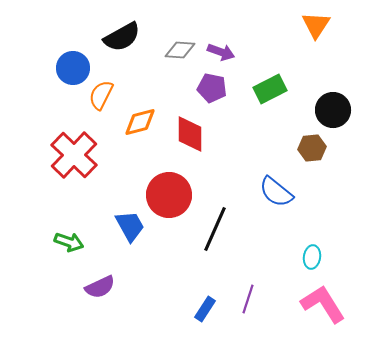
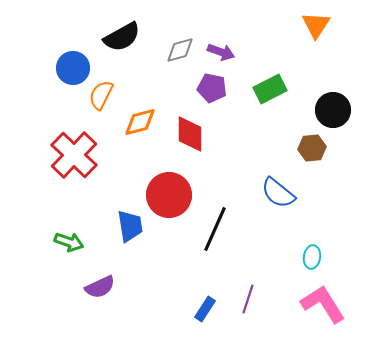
gray diamond: rotated 20 degrees counterclockwise
blue semicircle: moved 2 px right, 1 px down
blue trapezoid: rotated 20 degrees clockwise
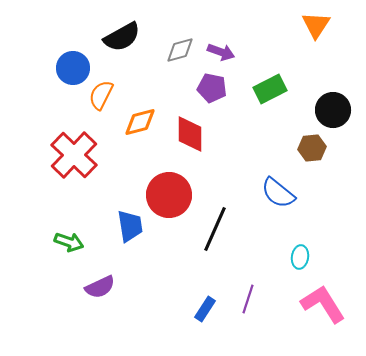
cyan ellipse: moved 12 px left
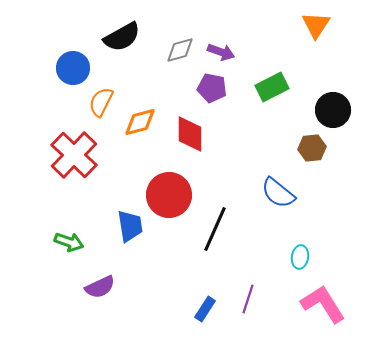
green rectangle: moved 2 px right, 2 px up
orange semicircle: moved 7 px down
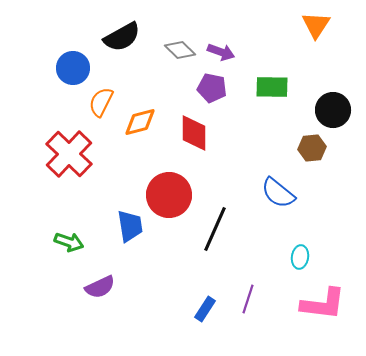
gray diamond: rotated 60 degrees clockwise
green rectangle: rotated 28 degrees clockwise
red diamond: moved 4 px right, 1 px up
red cross: moved 5 px left, 1 px up
pink L-shape: rotated 129 degrees clockwise
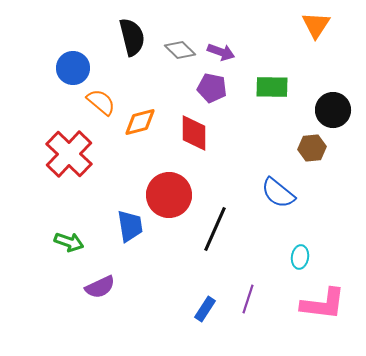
black semicircle: moved 10 px right; rotated 75 degrees counterclockwise
orange semicircle: rotated 104 degrees clockwise
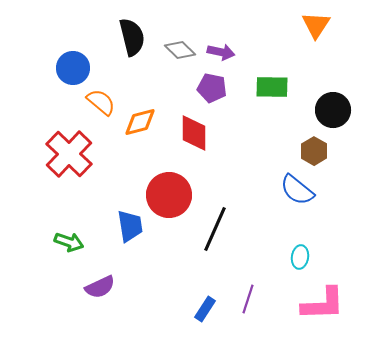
purple arrow: rotated 8 degrees counterclockwise
brown hexagon: moved 2 px right, 3 px down; rotated 24 degrees counterclockwise
blue semicircle: moved 19 px right, 3 px up
pink L-shape: rotated 9 degrees counterclockwise
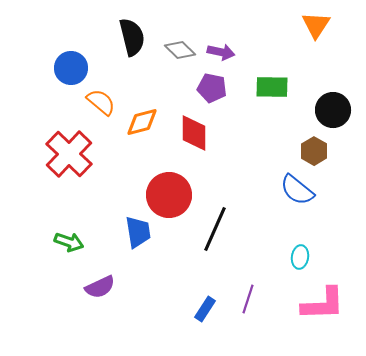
blue circle: moved 2 px left
orange diamond: moved 2 px right
blue trapezoid: moved 8 px right, 6 px down
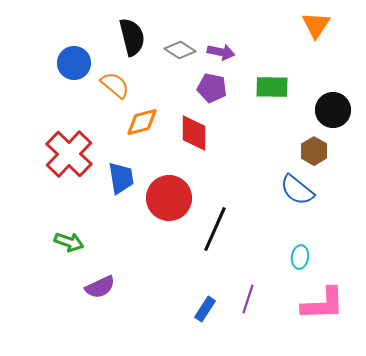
gray diamond: rotated 12 degrees counterclockwise
blue circle: moved 3 px right, 5 px up
orange semicircle: moved 14 px right, 17 px up
red circle: moved 3 px down
blue trapezoid: moved 17 px left, 54 px up
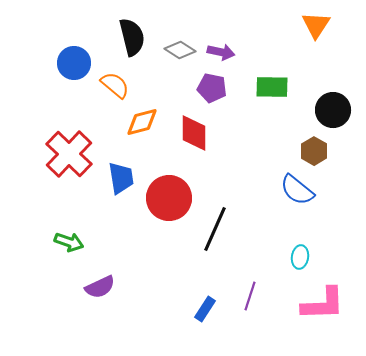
purple line: moved 2 px right, 3 px up
